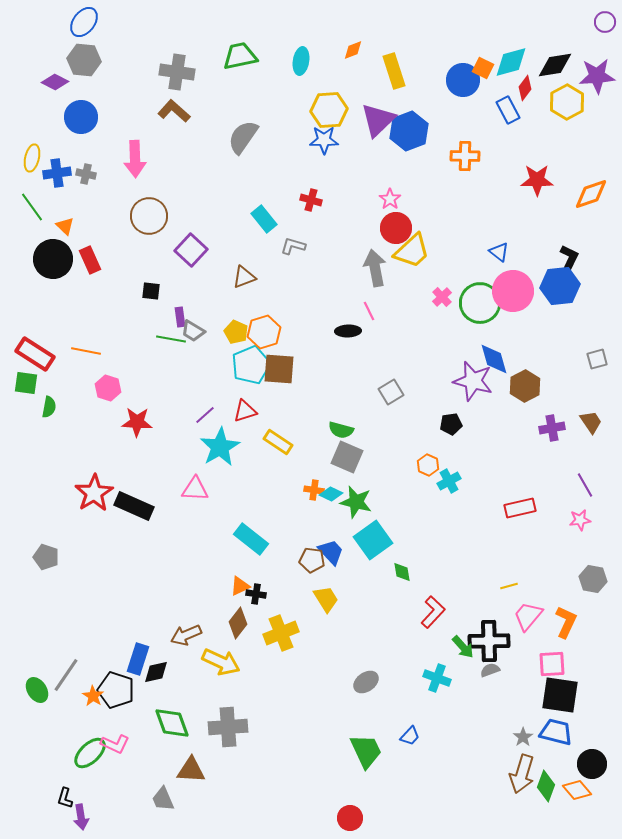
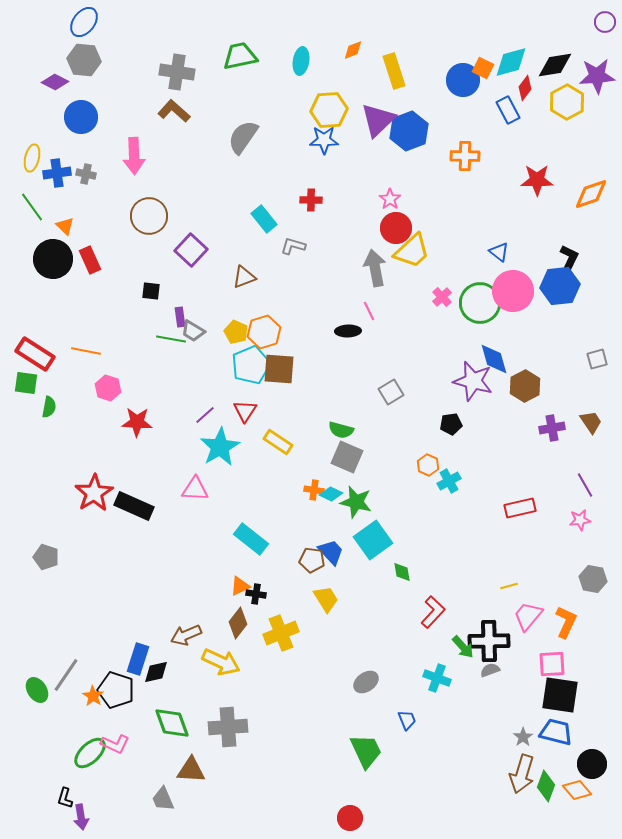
pink arrow at (135, 159): moved 1 px left, 3 px up
red cross at (311, 200): rotated 15 degrees counterclockwise
red triangle at (245, 411): rotated 40 degrees counterclockwise
blue trapezoid at (410, 736): moved 3 px left, 16 px up; rotated 65 degrees counterclockwise
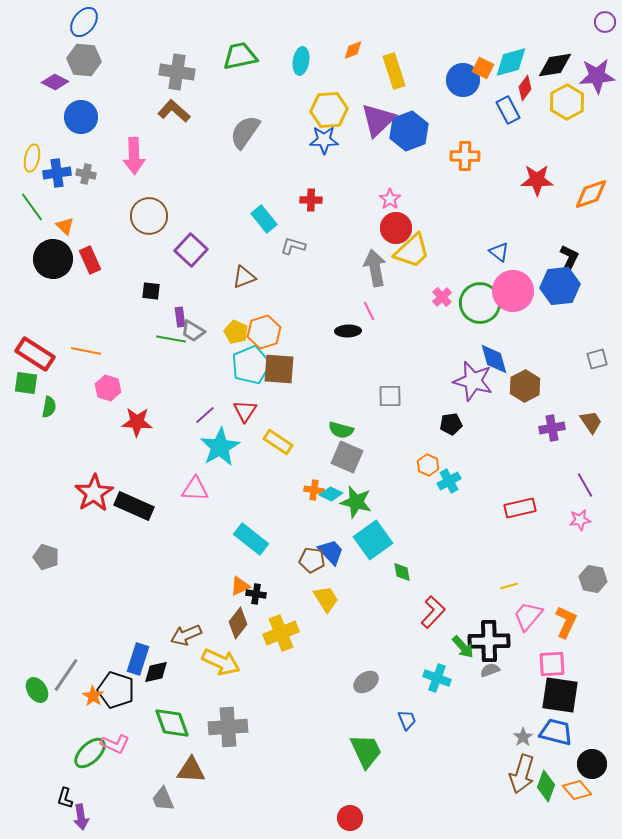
gray semicircle at (243, 137): moved 2 px right, 5 px up
gray square at (391, 392): moved 1 px left, 4 px down; rotated 30 degrees clockwise
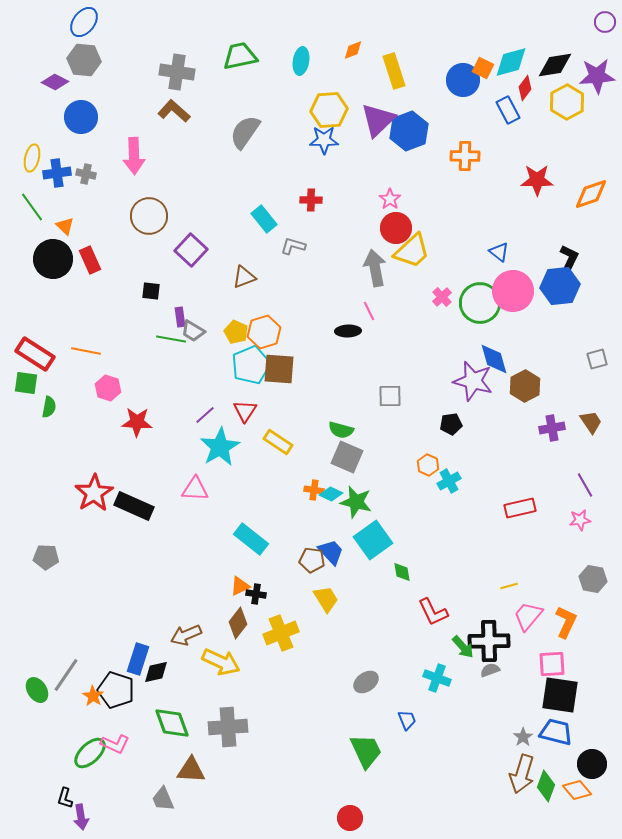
gray pentagon at (46, 557): rotated 15 degrees counterclockwise
red L-shape at (433, 612): rotated 112 degrees clockwise
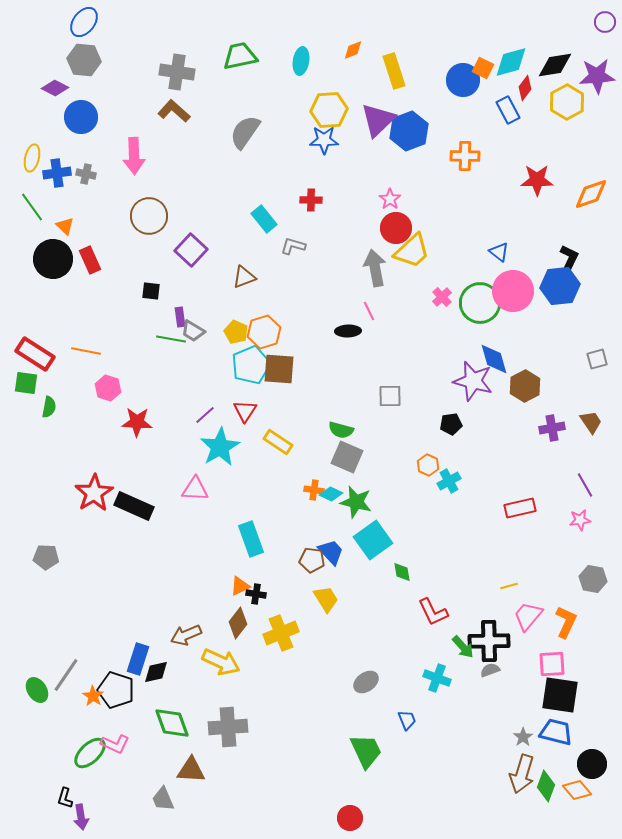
purple diamond at (55, 82): moved 6 px down
cyan rectangle at (251, 539): rotated 32 degrees clockwise
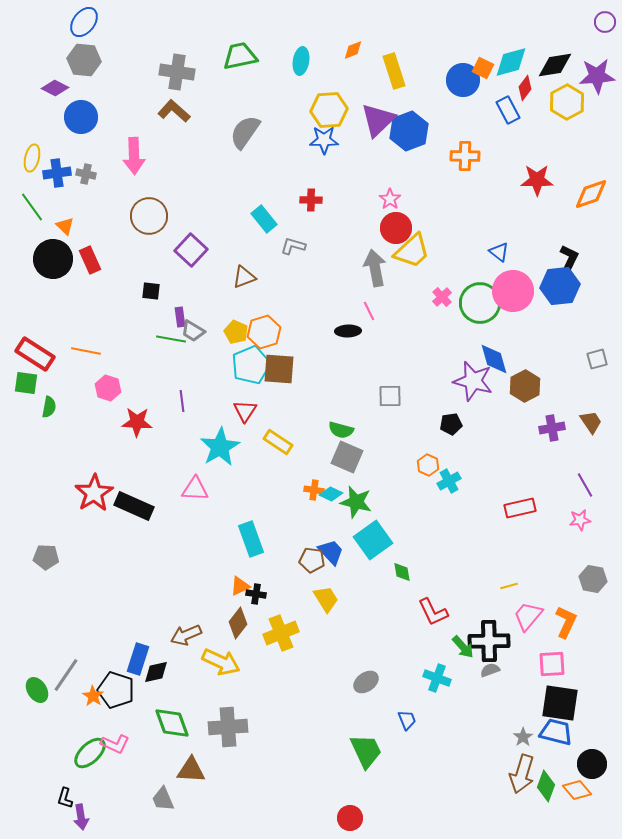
purple line at (205, 415): moved 23 px left, 14 px up; rotated 55 degrees counterclockwise
black square at (560, 695): moved 8 px down
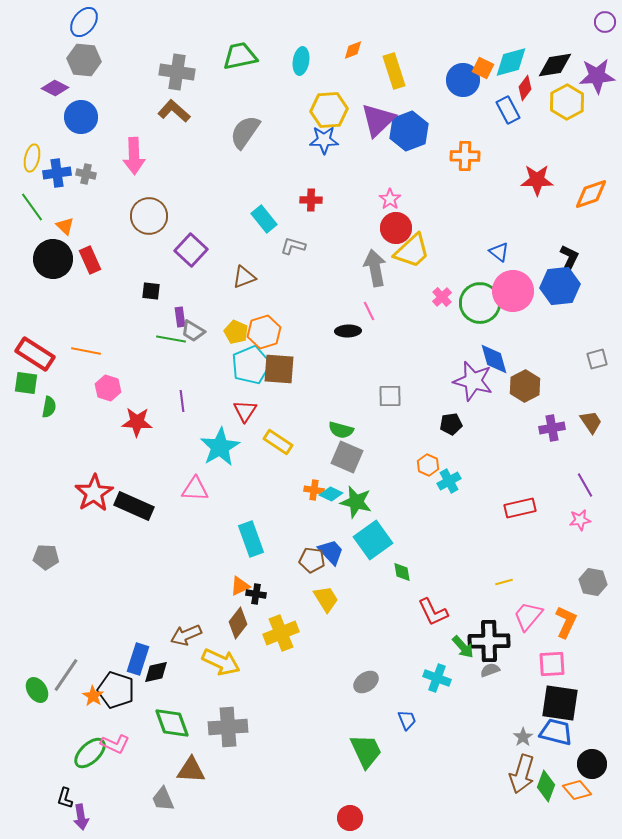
gray hexagon at (593, 579): moved 3 px down
yellow line at (509, 586): moved 5 px left, 4 px up
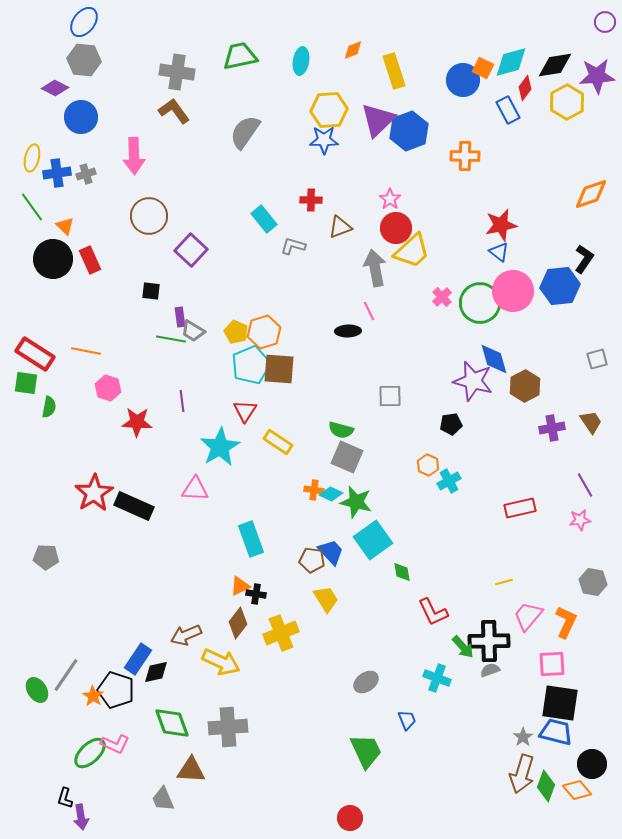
brown L-shape at (174, 111): rotated 12 degrees clockwise
gray cross at (86, 174): rotated 30 degrees counterclockwise
red star at (537, 180): moved 36 px left, 45 px down; rotated 12 degrees counterclockwise
black L-shape at (569, 259): moved 15 px right; rotated 8 degrees clockwise
brown triangle at (244, 277): moved 96 px right, 50 px up
blue rectangle at (138, 659): rotated 16 degrees clockwise
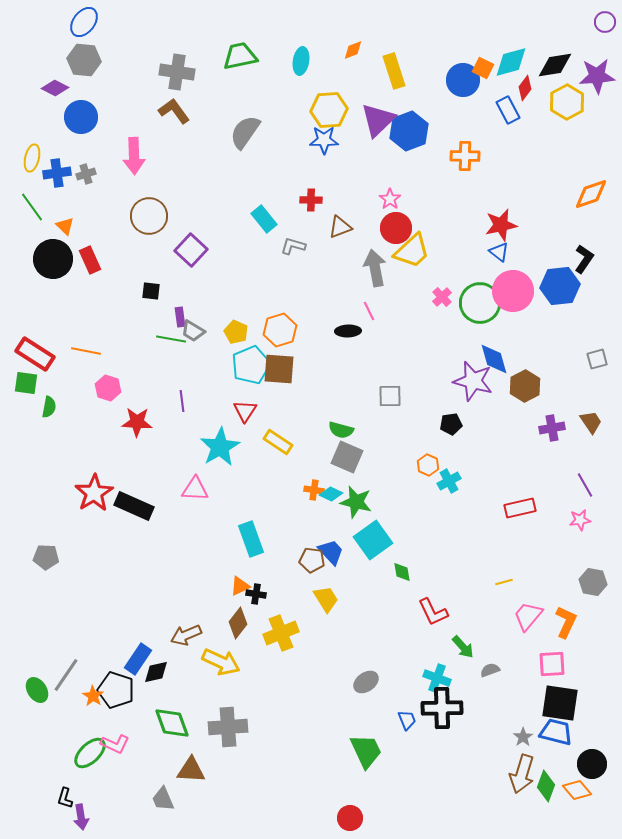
orange hexagon at (264, 332): moved 16 px right, 2 px up
black cross at (489, 641): moved 47 px left, 67 px down
